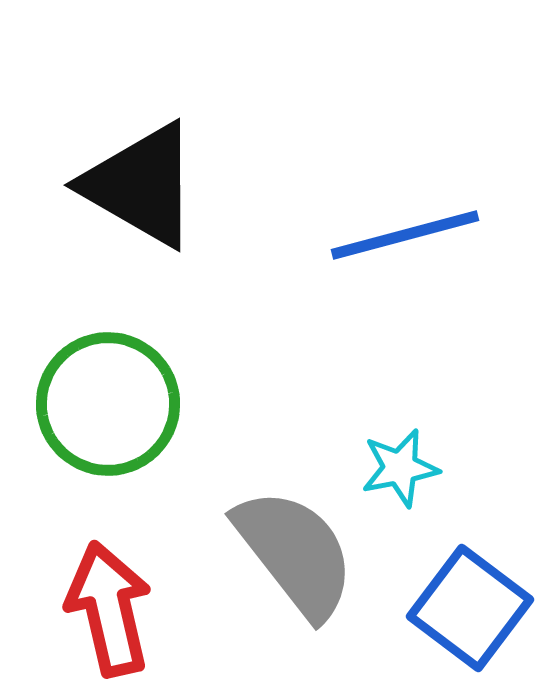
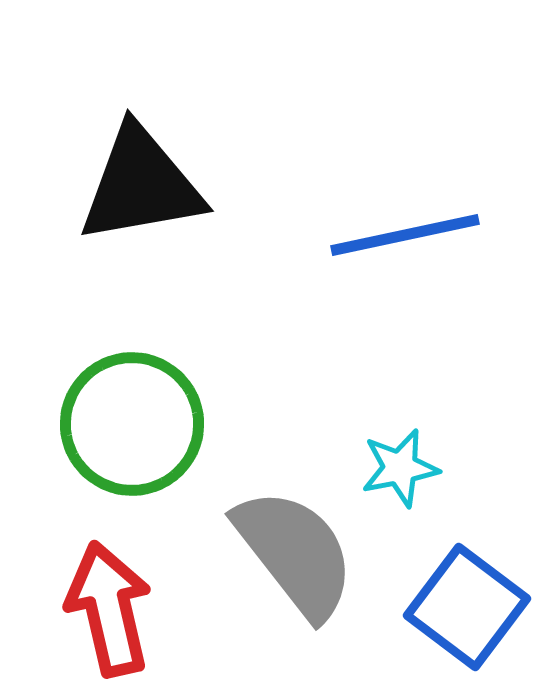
black triangle: rotated 40 degrees counterclockwise
blue line: rotated 3 degrees clockwise
green circle: moved 24 px right, 20 px down
blue square: moved 3 px left, 1 px up
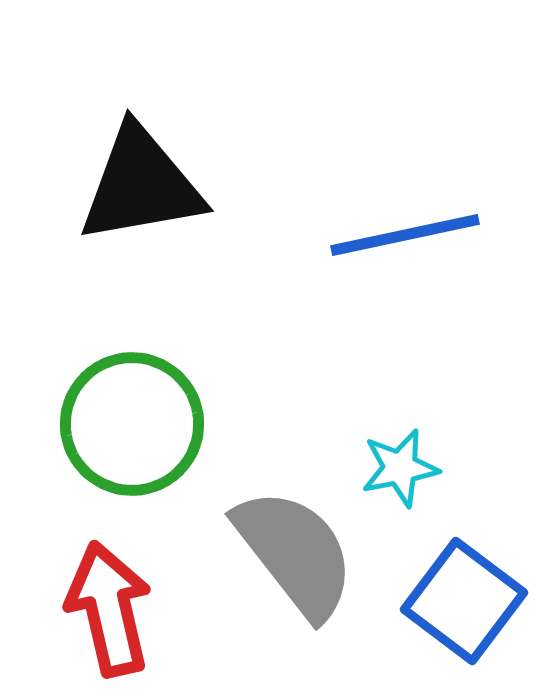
blue square: moved 3 px left, 6 px up
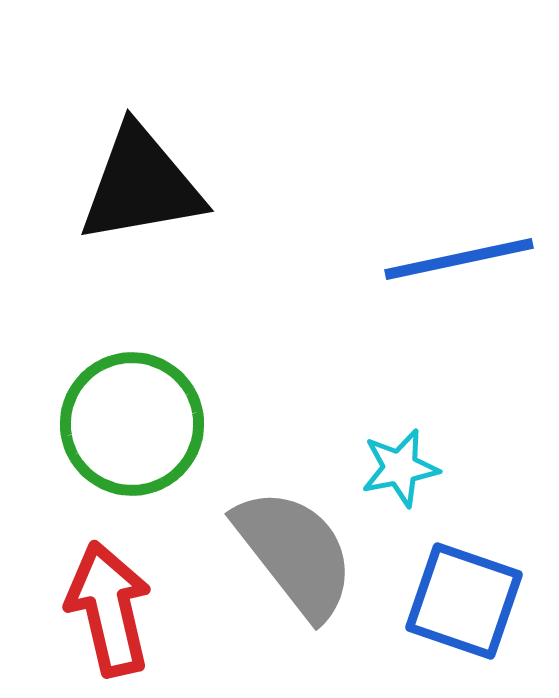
blue line: moved 54 px right, 24 px down
blue square: rotated 18 degrees counterclockwise
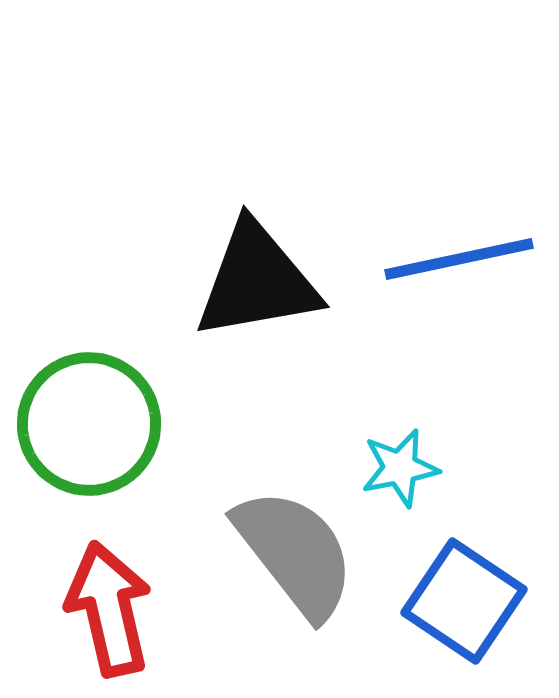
black triangle: moved 116 px right, 96 px down
green circle: moved 43 px left
blue square: rotated 15 degrees clockwise
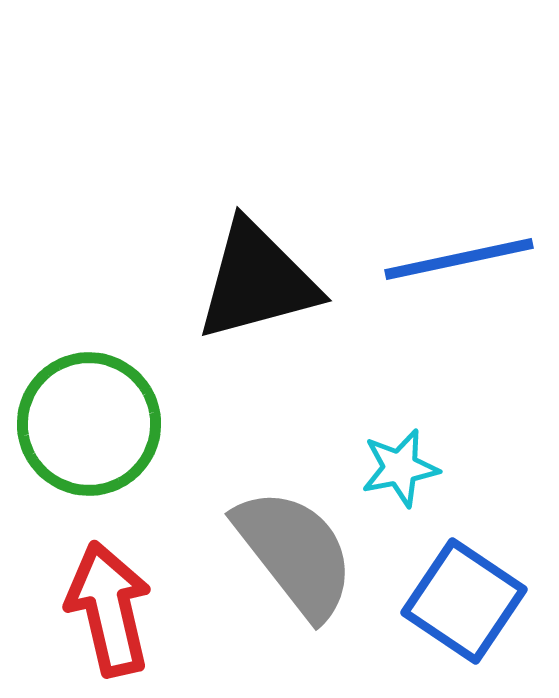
black triangle: rotated 5 degrees counterclockwise
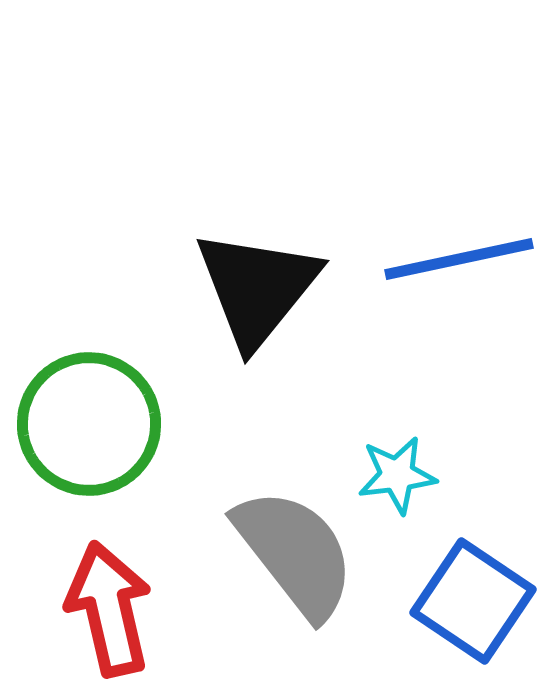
black triangle: moved 7 px down; rotated 36 degrees counterclockwise
cyan star: moved 3 px left, 7 px down; rotated 4 degrees clockwise
blue square: moved 9 px right
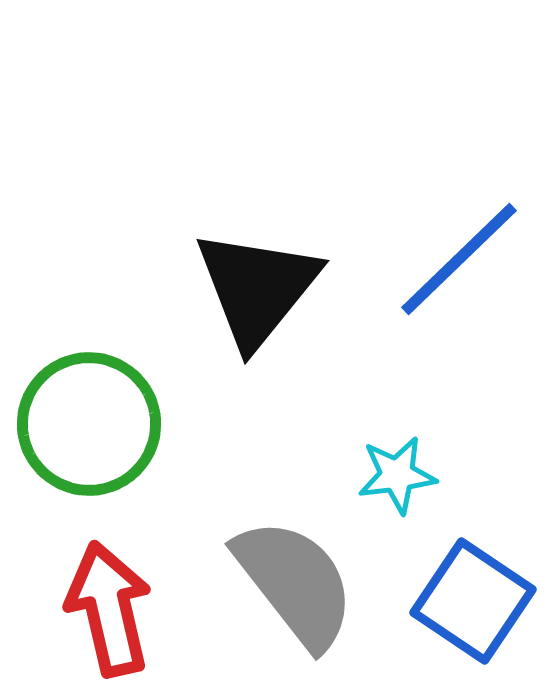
blue line: rotated 32 degrees counterclockwise
gray semicircle: moved 30 px down
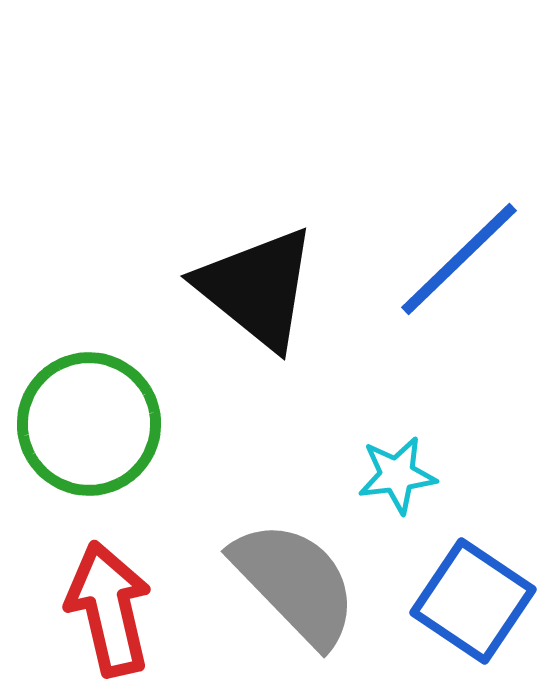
black triangle: rotated 30 degrees counterclockwise
gray semicircle: rotated 6 degrees counterclockwise
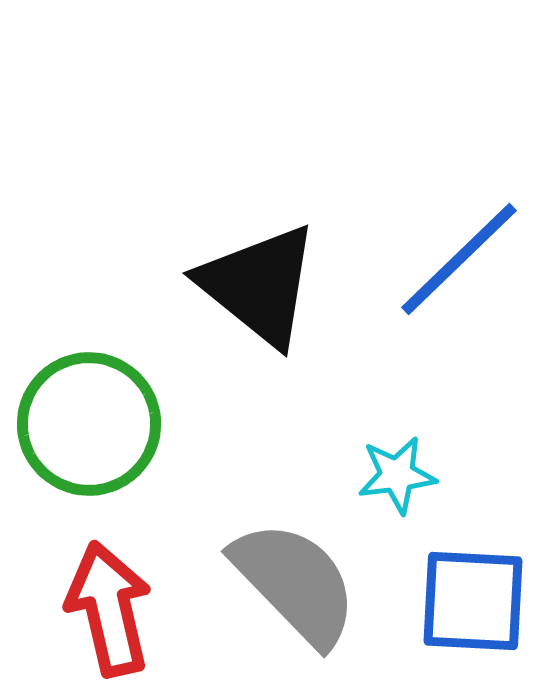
black triangle: moved 2 px right, 3 px up
blue square: rotated 31 degrees counterclockwise
